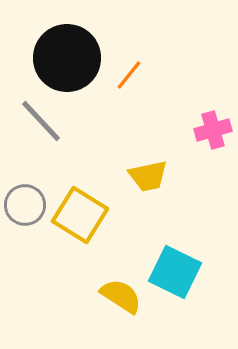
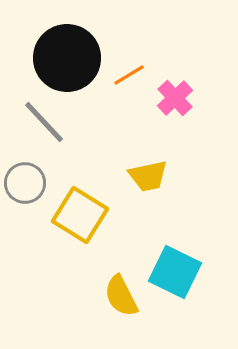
orange line: rotated 20 degrees clockwise
gray line: moved 3 px right, 1 px down
pink cross: moved 38 px left, 32 px up; rotated 27 degrees counterclockwise
gray circle: moved 22 px up
yellow semicircle: rotated 150 degrees counterclockwise
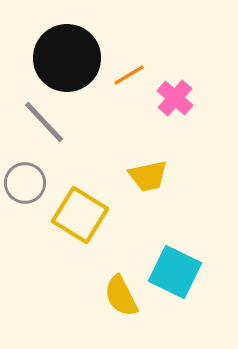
pink cross: rotated 6 degrees counterclockwise
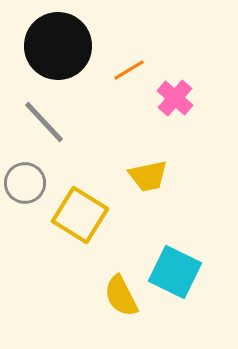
black circle: moved 9 px left, 12 px up
orange line: moved 5 px up
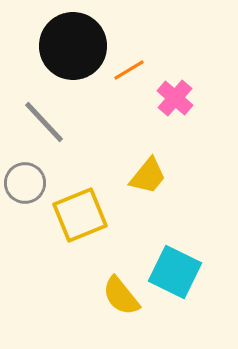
black circle: moved 15 px right
yellow trapezoid: rotated 39 degrees counterclockwise
yellow square: rotated 36 degrees clockwise
yellow semicircle: rotated 12 degrees counterclockwise
